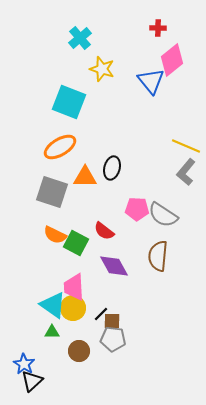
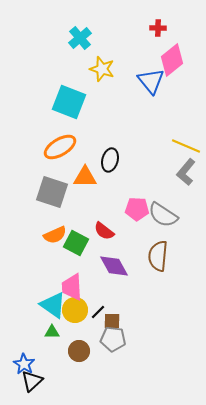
black ellipse: moved 2 px left, 8 px up
orange semicircle: rotated 50 degrees counterclockwise
pink trapezoid: moved 2 px left
yellow circle: moved 2 px right, 2 px down
black line: moved 3 px left, 2 px up
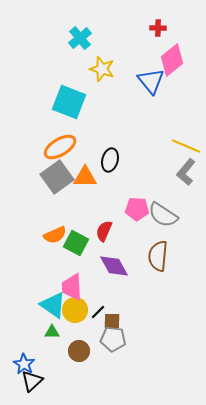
gray square: moved 5 px right, 15 px up; rotated 36 degrees clockwise
red semicircle: rotated 75 degrees clockwise
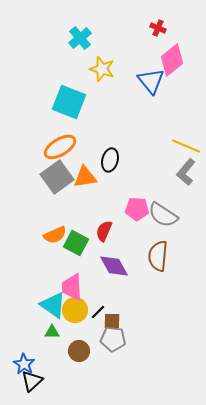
red cross: rotated 21 degrees clockwise
orange triangle: rotated 10 degrees counterclockwise
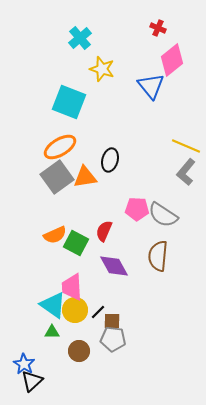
blue triangle: moved 5 px down
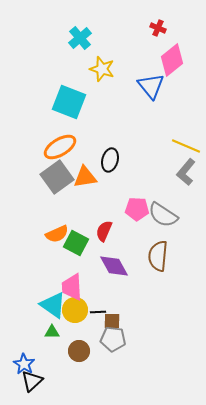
orange semicircle: moved 2 px right, 1 px up
black line: rotated 42 degrees clockwise
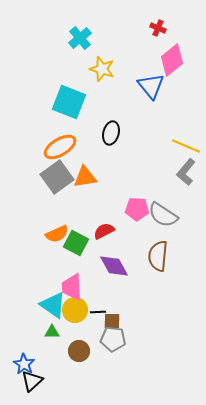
black ellipse: moved 1 px right, 27 px up
red semicircle: rotated 40 degrees clockwise
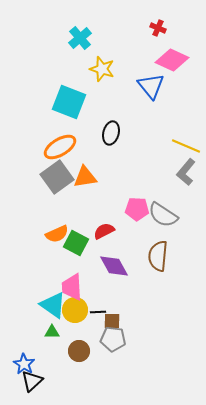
pink diamond: rotated 64 degrees clockwise
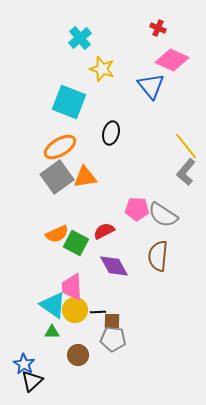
yellow line: rotated 28 degrees clockwise
brown circle: moved 1 px left, 4 px down
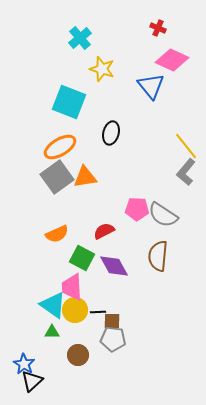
green square: moved 6 px right, 15 px down
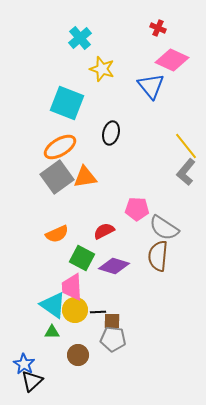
cyan square: moved 2 px left, 1 px down
gray semicircle: moved 1 px right, 13 px down
purple diamond: rotated 44 degrees counterclockwise
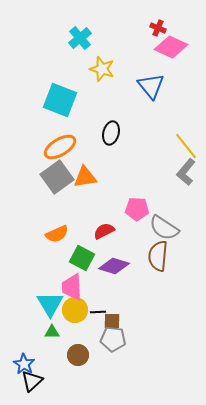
pink diamond: moved 1 px left, 13 px up
cyan square: moved 7 px left, 3 px up
cyan triangle: moved 3 px left, 1 px up; rotated 24 degrees clockwise
